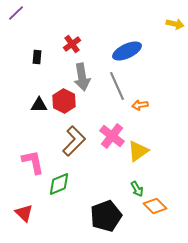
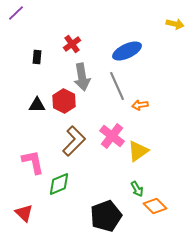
black triangle: moved 2 px left
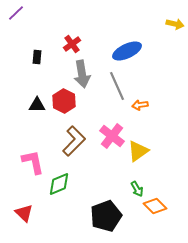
gray arrow: moved 3 px up
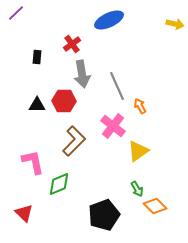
blue ellipse: moved 18 px left, 31 px up
red hexagon: rotated 25 degrees counterclockwise
orange arrow: moved 1 px down; rotated 70 degrees clockwise
pink cross: moved 1 px right, 10 px up
black pentagon: moved 2 px left, 1 px up
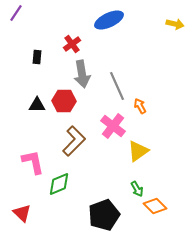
purple line: rotated 12 degrees counterclockwise
red triangle: moved 2 px left
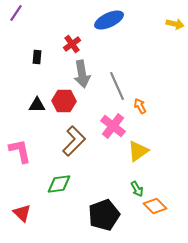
pink L-shape: moved 13 px left, 11 px up
green diamond: rotated 15 degrees clockwise
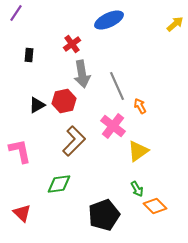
yellow arrow: rotated 54 degrees counterclockwise
black rectangle: moved 8 px left, 2 px up
red hexagon: rotated 15 degrees counterclockwise
black triangle: rotated 30 degrees counterclockwise
